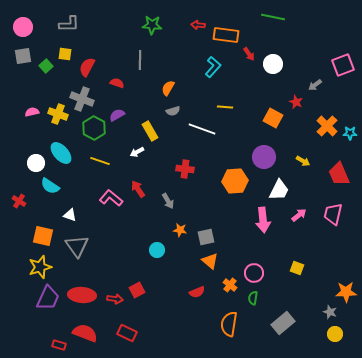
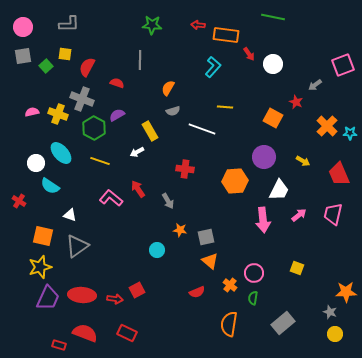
gray triangle at (77, 246): rotated 30 degrees clockwise
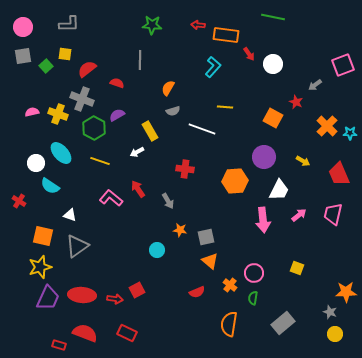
red semicircle at (87, 67): moved 2 px down; rotated 24 degrees clockwise
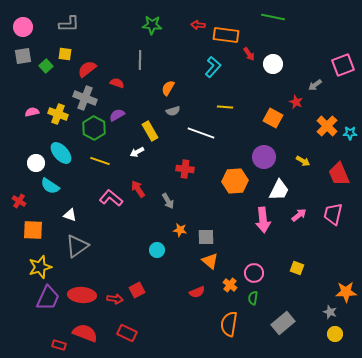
gray cross at (82, 99): moved 3 px right, 1 px up
white line at (202, 129): moved 1 px left, 4 px down
orange square at (43, 236): moved 10 px left, 6 px up; rotated 10 degrees counterclockwise
gray square at (206, 237): rotated 12 degrees clockwise
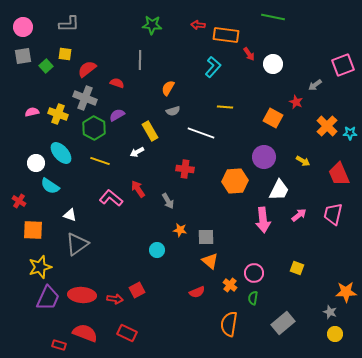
gray triangle at (77, 246): moved 2 px up
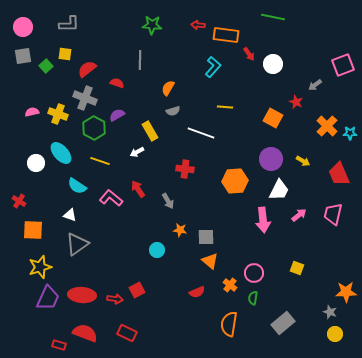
purple circle at (264, 157): moved 7 px right, 2 px down
cyan semicircle at (50, 186): moved 27 px right
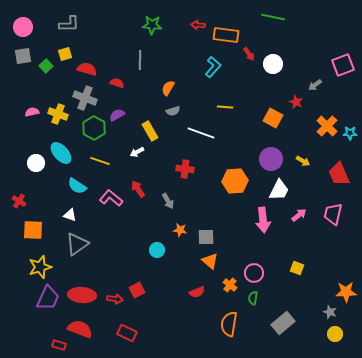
yellow square at (65, 54): rotated 24 degrees counterclockwise
red semicircle at (87, 69): rotated 54 degrees clockwise
red semicircle at (85, 333): moved 5 px left, 4 px up
